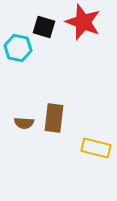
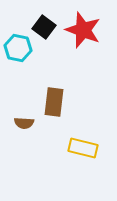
red star: moved 8 px down
black square: rotated 20 degrees clockwise
brown rectangle: moved 16 px up
yellow rectangle: moved 13 px left
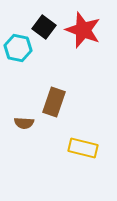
brown rectangle: rotated 12 degrees clockwise
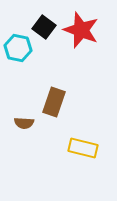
red star: moved 2 px left
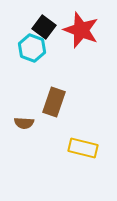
cyan hexagon: moved 14 px right; rotated 8 degrees clockwise
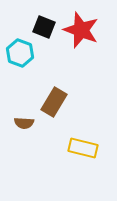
black square: rotated 15 degrees counterclockwise
cyan hexagon: moved 12 px left, 5 px down
brown rectangle: rotated 12 degrees clockwise
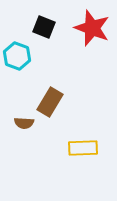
red star: moved 11 px right, 2 px up
cyan hexagon: moved 3 px left, 3 px down
brown rectangle: moved 4 px left
yellow rectangle: rotated 16 degrees counterclockwise
